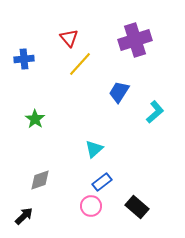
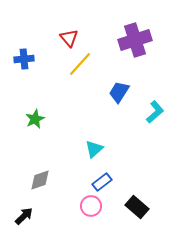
green star: rotated 12 degrees clockwise
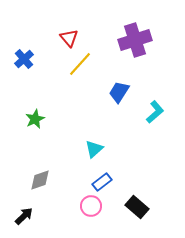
blue cross: rotated 36 degrees counterclockwise
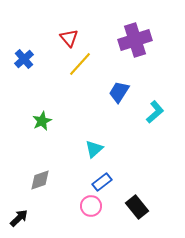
green star: moved 7 px right, 2 px down
black rectangle: rotated 10 degrees clockwise
black arrow: moved 5 px left, 2 px down
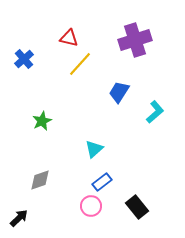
red triangle: rotated 36 degrees counterclockwise
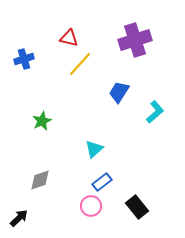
blue cross: rotated 24 degrees clockwise
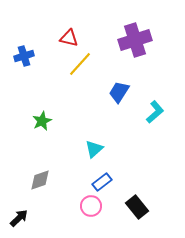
blue cross: moved 3 px up
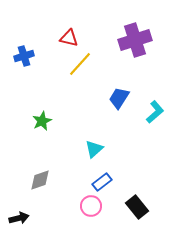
blue trapezoid: moved 6 px down
black arrow: rotated 30 degrees clockwise
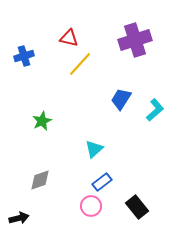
blue trapezoid: moved 2 px right, 1 px down
cyan L-shape: moved 2 px up
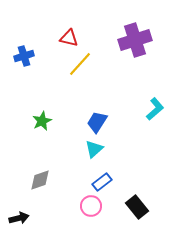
blue trapezoid: moved 24 px left, 23 px down
cyan L-shape: moved 1 px up
